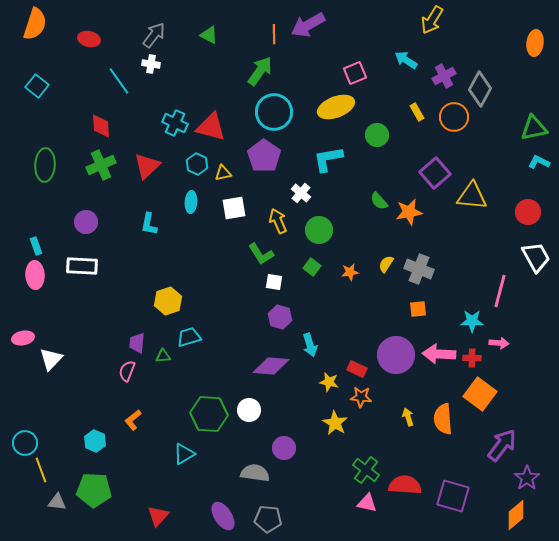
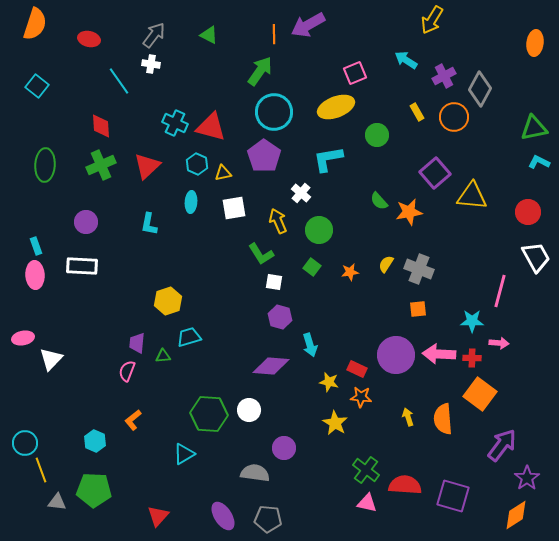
orange diamond at (516, 515): rotated 8 degrees clockwise
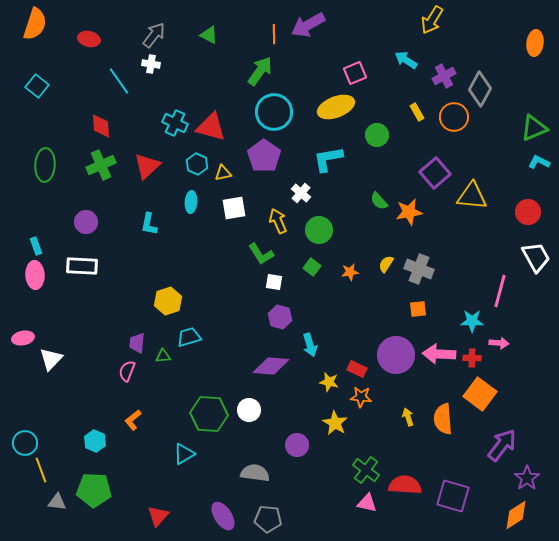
green triangle at (534, 128): rotated 12 degrees counterclockwise
purple circle at (284, 448): moved 13 px right, 3 px up
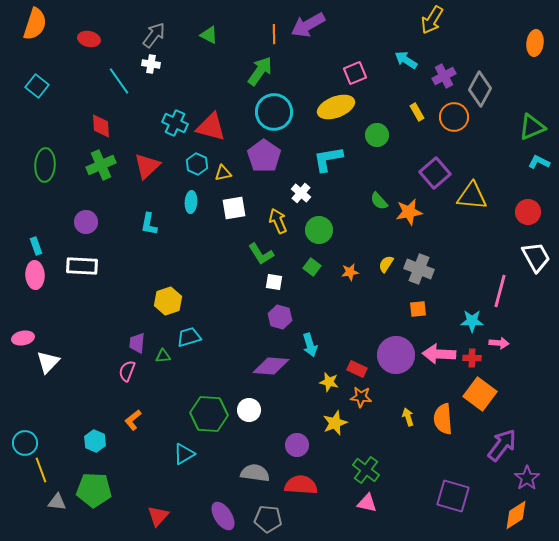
green triangle at (534, 128): moved 2 px left, 1 px up
white triangle at (51, 359): moved 3 px left, 3 px down
yellow star at (335, 423): rotated 20 degrees clockwise
red semicircle at (405, 485): moved 104 px left
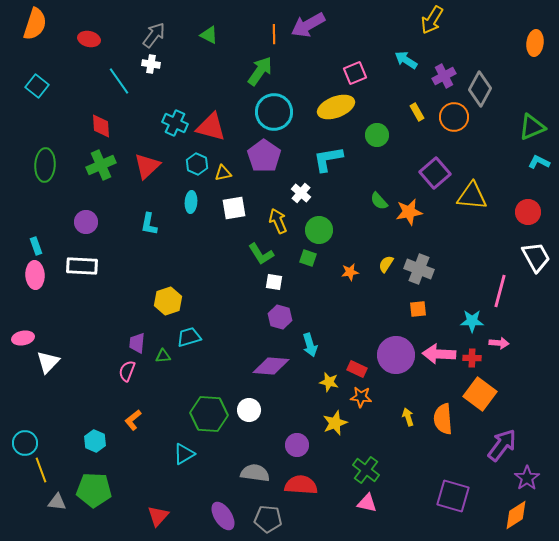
green square at (312, 267): moved 4 px left, 9 px up; rotated 18 degrees counterclockwise
